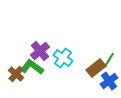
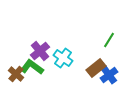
green line: moved 20 px up
blue cross: moved 6 px up
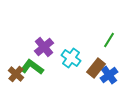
purple cross: moved 4 px right, 4 px up
cyan cross: moved 8 px right
brown rectangle: rotated 12 degrees counterclockwise
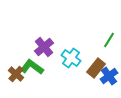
blue cross: moved 1 px down
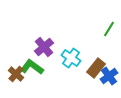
green line: moved 11 px up
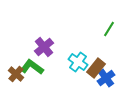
cyan cross: moved 7 px right, 4 px down
blue cross: moved 3 px left, 2 px down
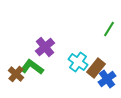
purple cross: moved 1 px right
blue cross: moved 1 px right, 1 px down
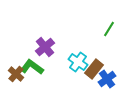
brown rectangle: moved 2 px left, 1 px down
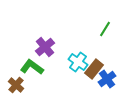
green line: moved 4 px left
brown cross: moved 11 px down
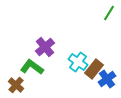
green line: moved 4 px right, 16 px up
